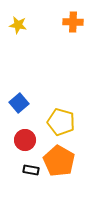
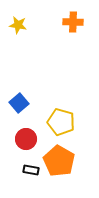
red circle: moved 1 px right, 1 px up
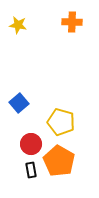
orange cross: moved 1 px left
red circle: moved 5 px right, 5 px down
black rectangle: rotated 70 degrees clockwise
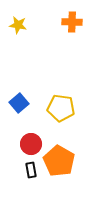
yellow pentagon: moved 14 px up; rotated 8 degrees counterclockwise
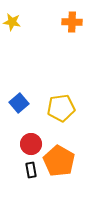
yellow star: moved 6 px left, 3 px up
yellow pentagon: rotated 16 degrees counterclockwise
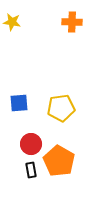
blue square: rotated 36 degrees clockwise
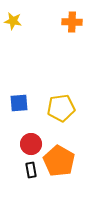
yellow star: moved 1 px right, 1 px up
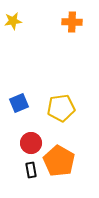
yellow star: rotated 18 degrees counterclockwise
blue square: rotated 18 degrees counterclockwise
red circle: moved 1 px up
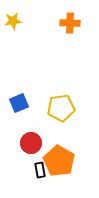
orange cross: moved 2 px left, 1 px down
black rectangle: moved 9 px right
